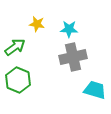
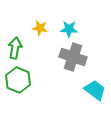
yellow star: moved 3 px right, 4 px down
green arrow: moved 1 px down; rotated 45 degrees counterclockwise
gray cross: rotated 32 degrees clockwise
cyan trapezoid: rotated 20 degrees clockwise
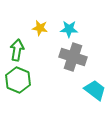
green arrow: moved 2 px right, 2 px down
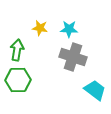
green hexagon: rotated 25 degrees counterclockwise
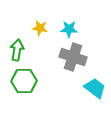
green hexagon: moved 6 px right, 1 px down
cyan trapezoid: moved 2 px up
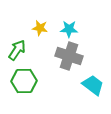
green arrow: rotated 25 degrees clockwise
gray cross: moved 4 px left, 1 px up
cyan trapezoid: moved 2 px left, 3 px up
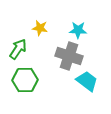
cyan star: moved 9 px right, 1 px down
green arrow: moved 1 px right, 1 px up
green hexagon: moved 1 px right, 1 px up
cyan trapezoid: moved 6 px left, 4 px up
